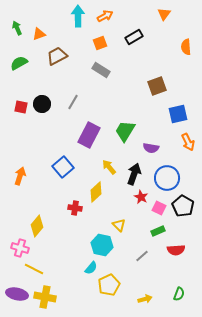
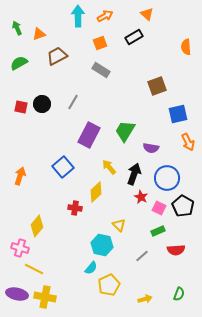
orange triangle at (164, 14): moved 17 px left; rotated 24 degrees counterclockwise
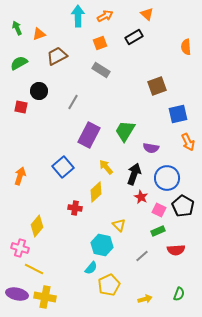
black circle at (42, 104): moved 3 px left, 13 px up
yellow arrow at (109, 167): moved 3 px left
pink square at (159, 208): moved 2 px down
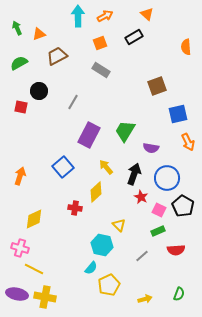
yellow diamond at (37, 226): moved 3 px left, 7 px up; rotated 25 degrees clockwise
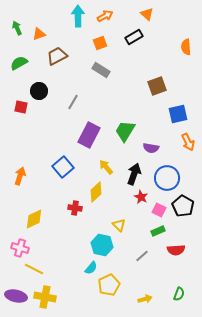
purple ellipse at (17, 294): moved 1 px left, 2 px down
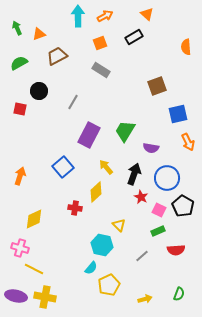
red square at (21, 107): moved 1 px left, 2 px down
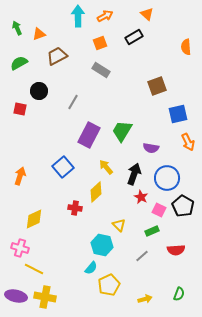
green trapezoid at (125, 131): moved 3 px left
green rectangle at (158, 231): moved 6 px left
